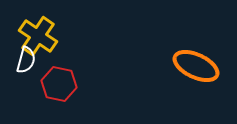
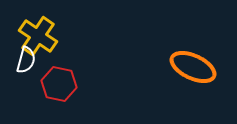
orange ellipse: moved 3 px left, 1 px down
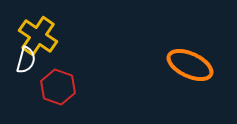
orange ellipse: moved 3 px left, 2 px up
red hexagon: moved 1 px left, 3 px down; rotated 8 degrees clockwise
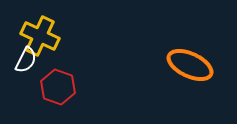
yellow cross: moved 2 px right; rotated 9 degrees counterclockwise
white semicircle: rotated 12 degrees clockwise
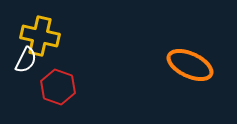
yellow cross: rotated 12 degrees counterclockwise
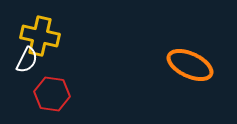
white semicircle: moved 1 px right
red hexagon: moved 6 px left, 7 px down; rotated 12 degrees counterclockwise
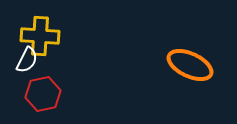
yellow cross: rotated 9 degrees counterclockwise
red hexagon: moved 9 px left; rotated 20 degrees counterclockwise
